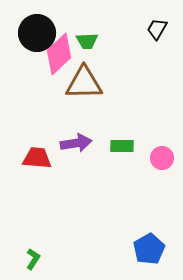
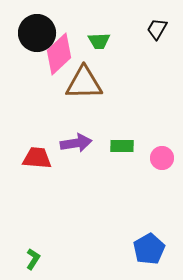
green trapezoid: moved 12 px right
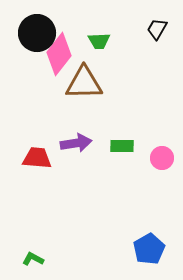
pink diamond: rotated 9 degrees counterclockwise
green L-shape: rotated 95 degrees counterclockwise
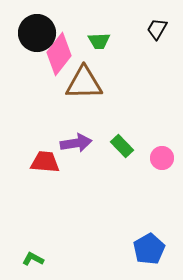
green rectangle: rotated 45 degrees clockwise
red trapezoid: moved 8 px right, 4 px down
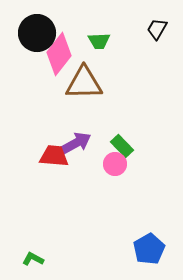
purple arrow: rotated 20 degrees counterclockwise
pink circle: moved 47 px left, 6 px down
red trapezoid: moved 9 px right, 6 px up
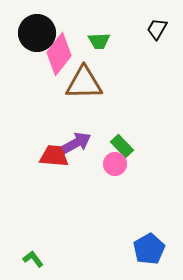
green L-shape: rotated 25 degrees clockwise
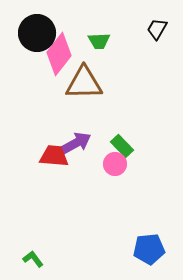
blue pentagon: rotated 24 degrees clockwise
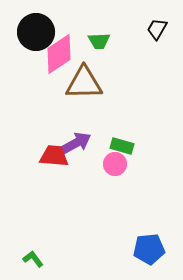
black circle: moved 1 px left, 1 px up
pink diamond: rotated 18 degrees clockwise
green rectangle: rotated 30 degrees counterclockwise
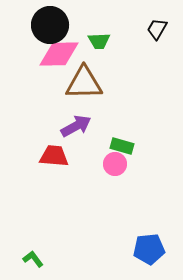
black circle: moved 14 px right, 7 px up
pink diamond: rotated 33 degrees clockwise
purple arrow: moved 17 px up
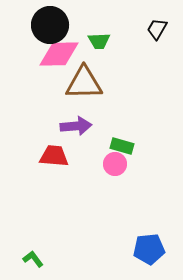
purple arrow: rotated 24 degrees clockwise
